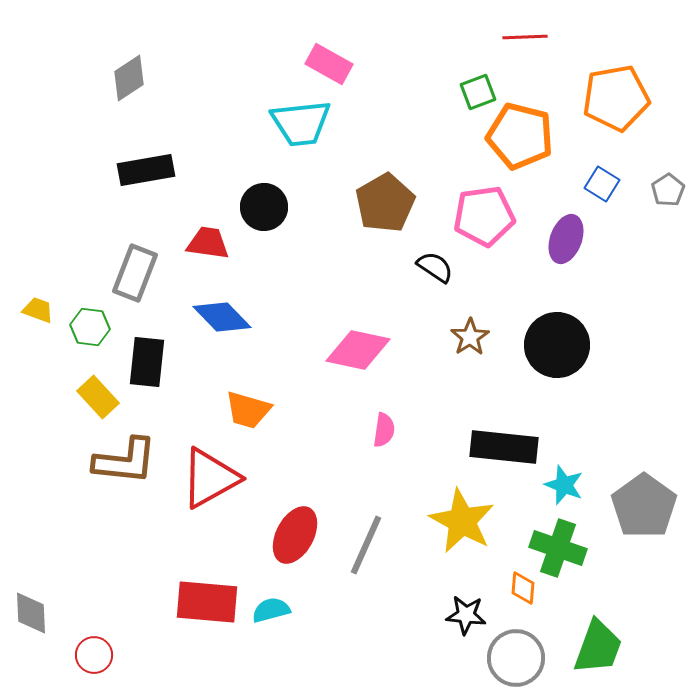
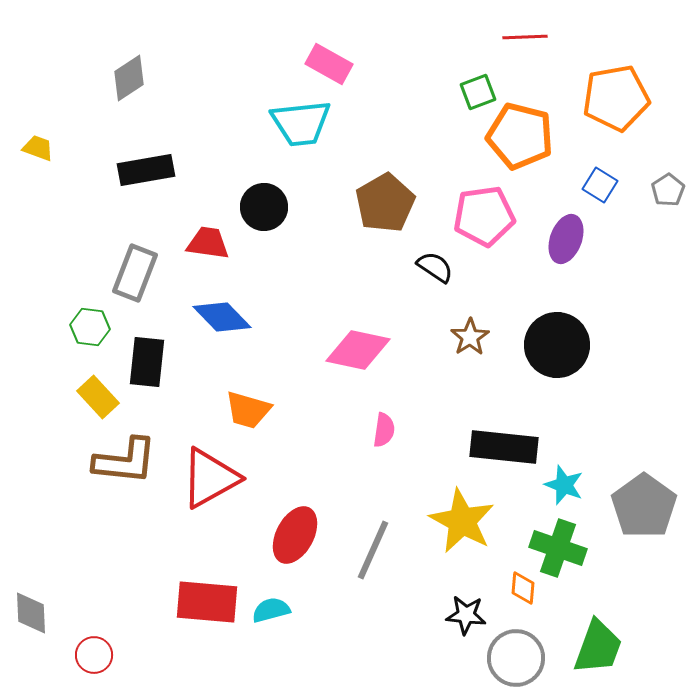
blue square at (602, 184): moved 2 px left, 1 px down
yellow trapezoid at (38, 310): moved 162 px up
gray line at (366, 545): moved 7 px right, 5 px down
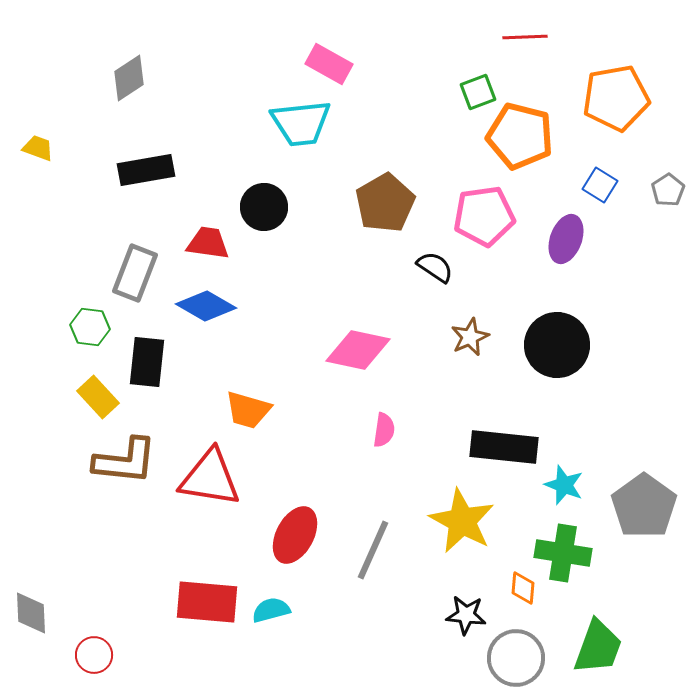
blue diamond at (222, 317): moved 16 px left, 11 px up; rotated 16 degrees counterclockwise
brown star at (470, 337): rotated 9 degrees clockwise
red triangle at (210, 478): rotated 38 degrees clockwise
green cross at (558, 548): moved 5 px right, 5 px down; rotated 10 degrees counterclockwise
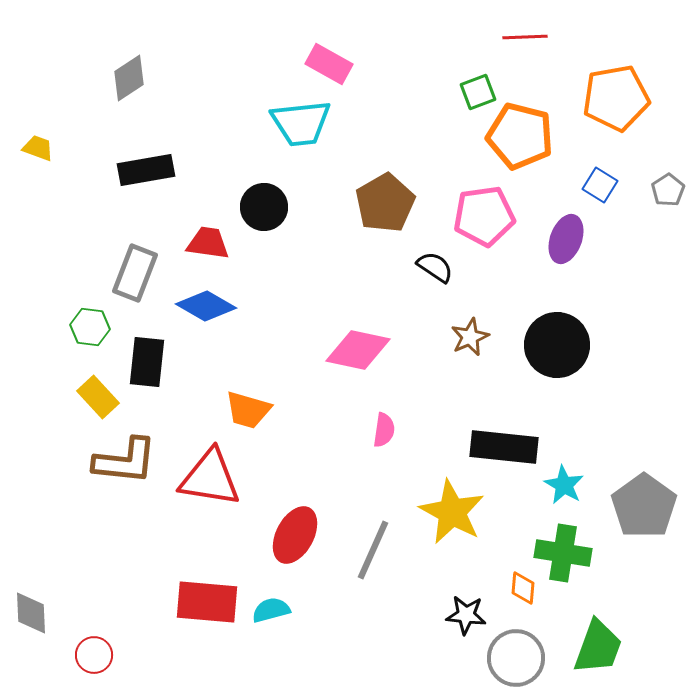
cyan star at (564, 485): rotated 9 degrees clockwise
yellow star at (462, 521): moved 10 px left, 9 px up
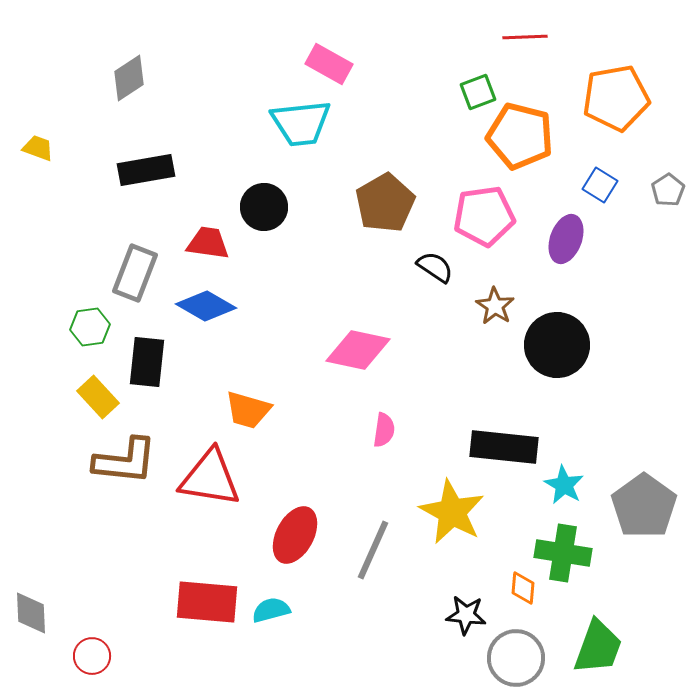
green hexagon at (90, 327): rotated 15 degrees counterclockwise
brown star at (470, 337): moved 25 px right, 31 px up; rotated 15 degrees counterclockwise
red circle at (94, 655): moved 2 px left, 1 px down
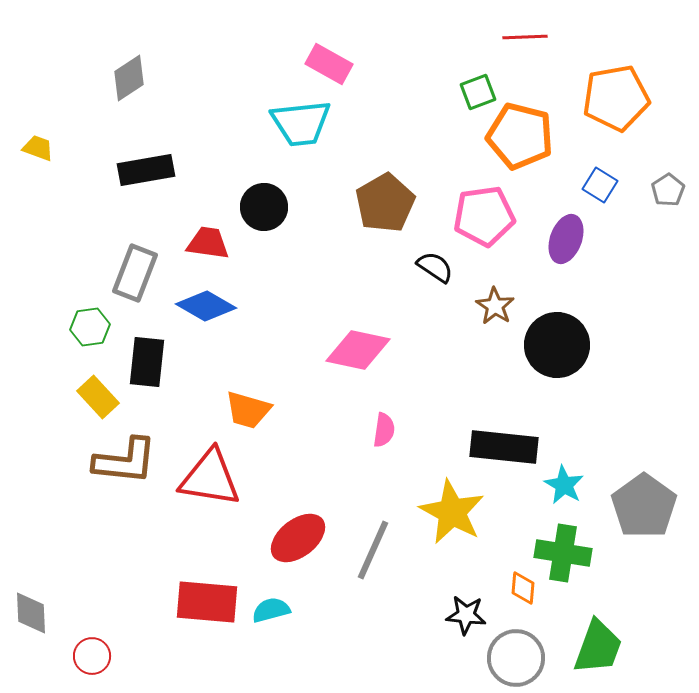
red ellipse at (295, 535): moved 3 px right, 3 px down; rotated 24 degrees clockwise
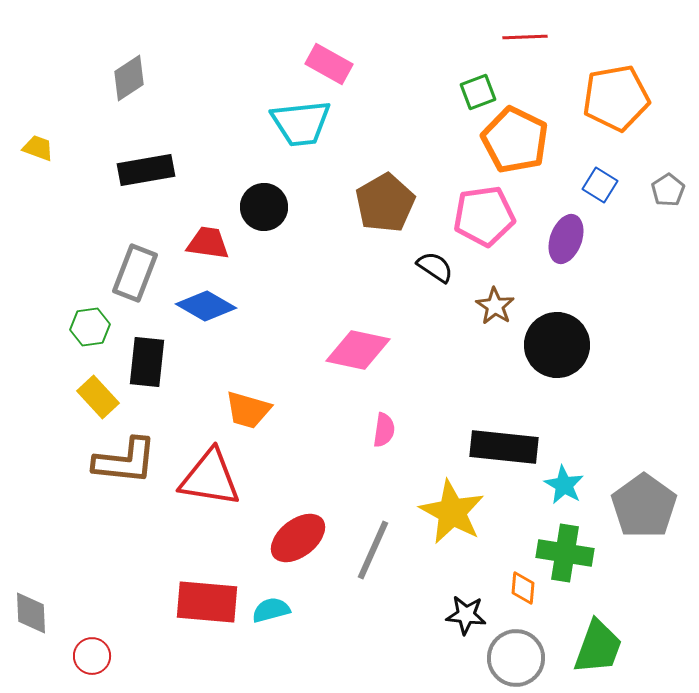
orange pentagon at (520, 136): moved 5 px left, 4 px down; rotated 12 degrees clockwise
green cross at (563, 553): moved 2 px right
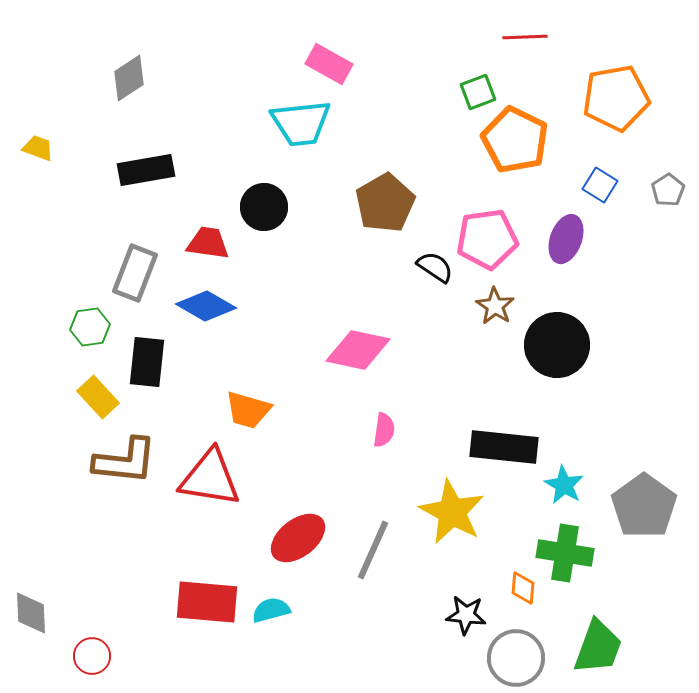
pink pentagon at (484, 216): moved 3 px right, 23 px down
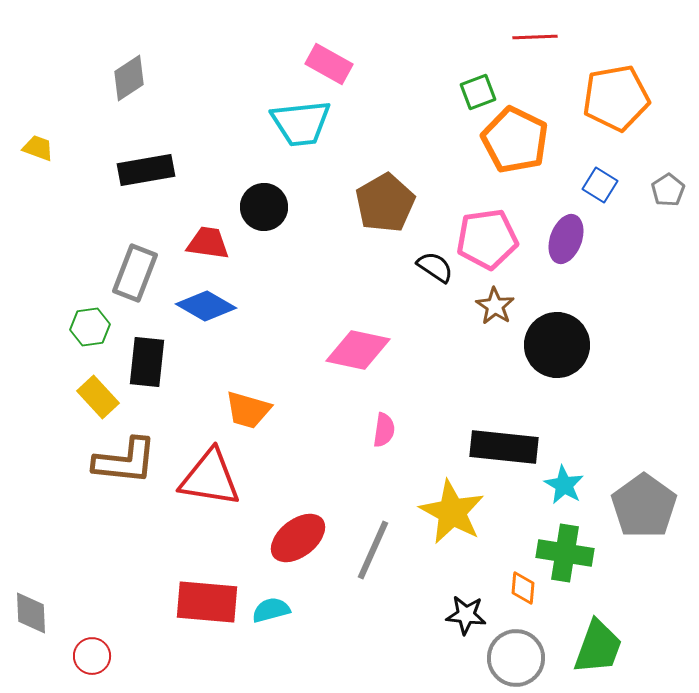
red line at (525, 37): moved 10 px right
